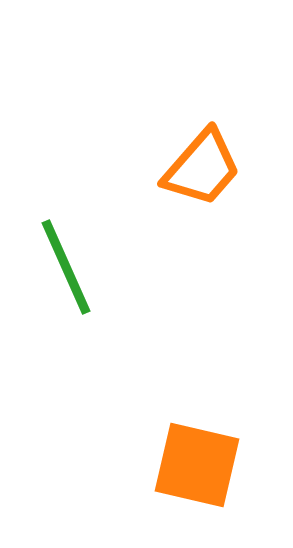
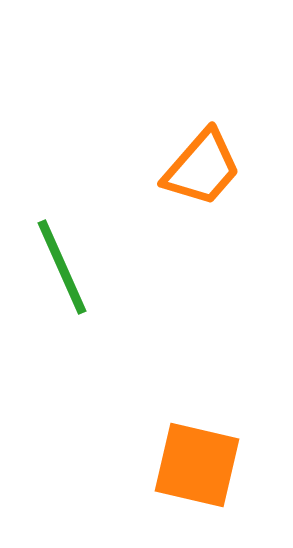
green line: moved 4 px left
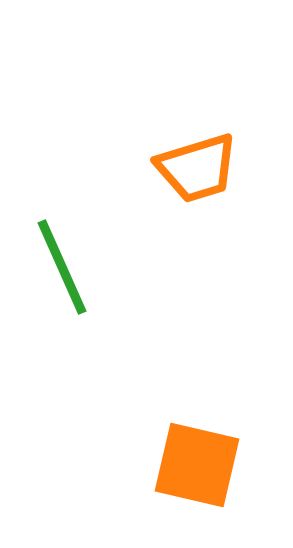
orange trapezoid: moved 5 px left; rotated 32 degrees clockwise
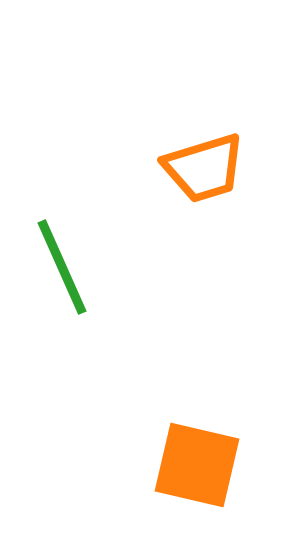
orange trapezoid: moved 7 px right
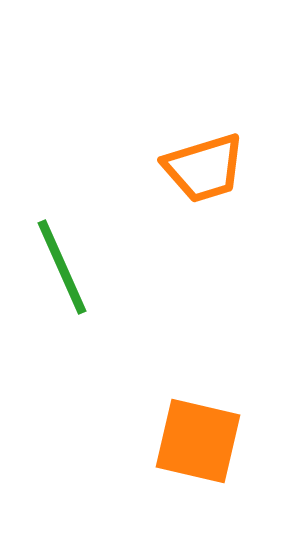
orange square: moved 1 px right, 24 px up
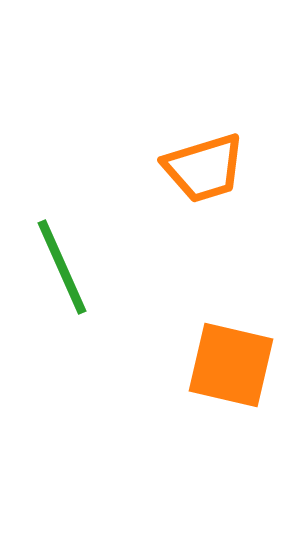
orange square: moved 33 px right, 76 px up
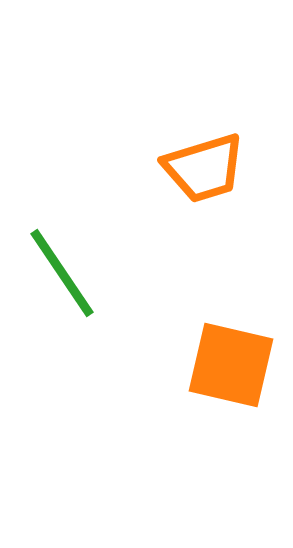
green line: moved 6 px down; rotated 10 degrees counterclockwise
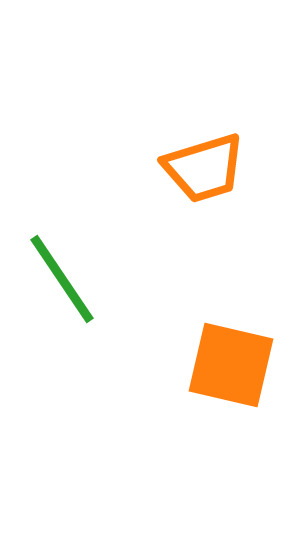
green line: moved 6 px down
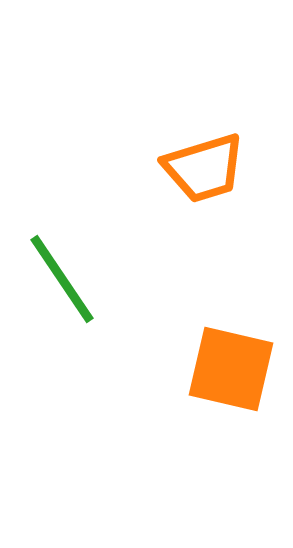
orange square: moved 4 px down
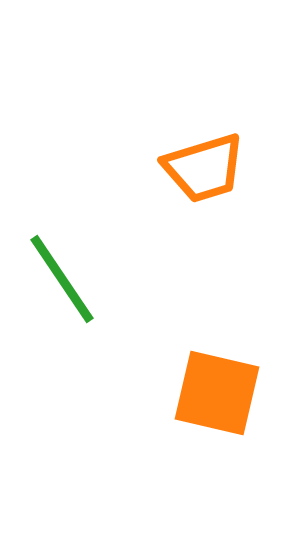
orange square: moved 14 px left, 24 px down
